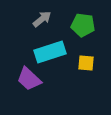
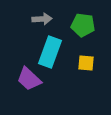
gray arrow: rotated 36 degrees clockwise
cyan rectangle: rotated 52 degrees counterclockwise
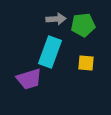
gray arrow: moved 14 px right
green pentagon: rotated 15 degrees counterclockwise
purple trapezoid: rotated 60 degrees counterclockwise
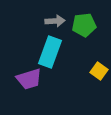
gray arrow: moved 1 px left, 2 px down
green pentagon: moved 1 px right
yellow square: moved 13 px right, 8 px down; rotated 30 degrees clockwise
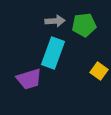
cyan rectangle: moved 3 px right, 1 px down
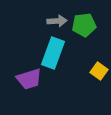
gray arrow: moved 2 px right
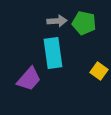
green pentagon: moved 2 px up; rotated 20 degrees clockwise
cyan rectangle: rotated 28 degrees counterclockwise
purple trapezoid: rotated 32 degrees counterclockwise
